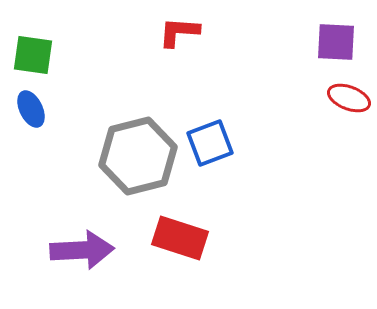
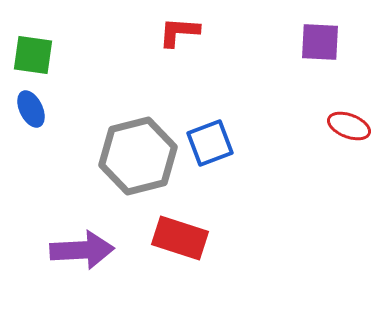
purple square: moved 16 px left
red ellipse: moved 28 px down
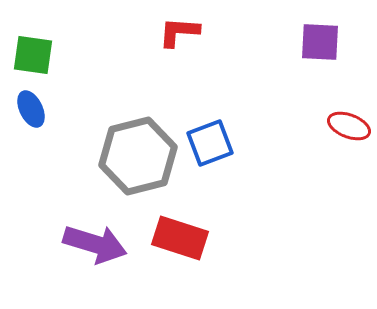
purple arrow: moved 13 px right, 6 px up; rotated 20 degrees clockwise
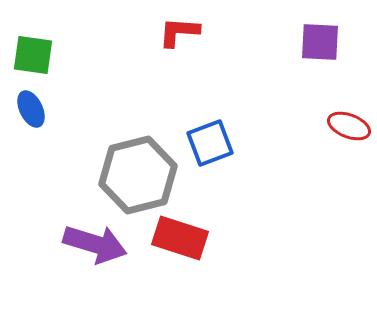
gray hexagon: moved 19 px down
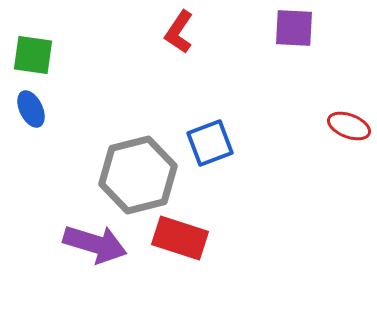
red L-shape: rotated 60 degrees counterclockwise
purple square: moved 26 px left, 14 px up
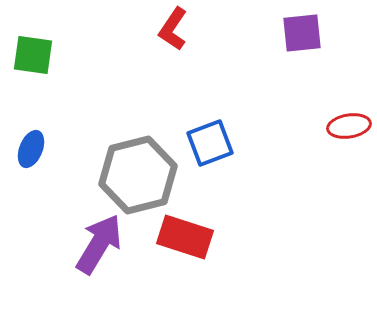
purple square: moved 8 px right, 5 px down; rotated 9 degrees counterclockwise
red L-shape: moved 6 px left, 3 px up
blue ellipse: moved 40 px down; rotated 48 degrees clockwise
red ellipse: rotated 30 degrees counterclockwise
red rectangle: moved 5 px right, 1 px up
purple arrow: moved 4 px right; rotated 76 degrees counterclockwise
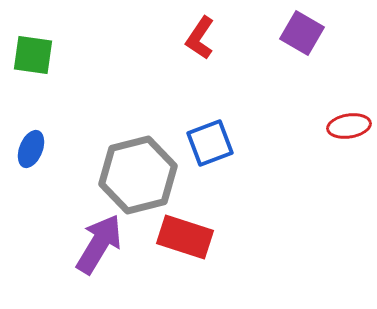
red L-shape: moved 27 px right, 9 px down
purple square: rotated 36 degrees clockwise
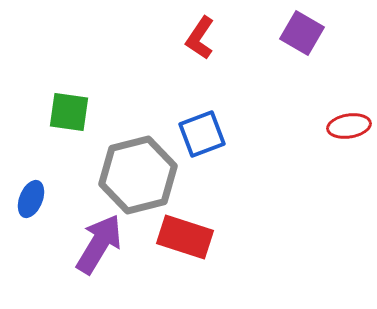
green square: moved 36 px right, 57 px down
blue square: moved 8 px left, 9 px up
blue ellipse: moved 50 px down
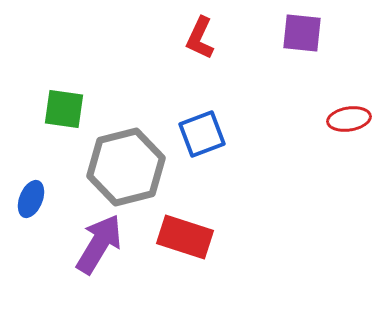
purple square: rotated 24 degrees counterclockwise
red L-shape: rotated 9 degrees counterclockwise
green square: moved 5 px left, 3 px up
red ellipse: moved 7 px up
gray hexagon: moved 12 px left, 8 px up
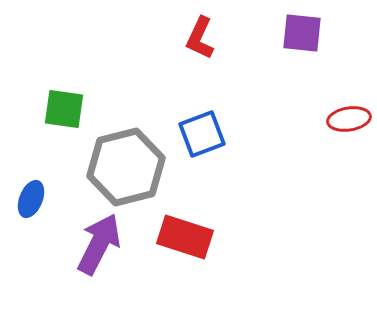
purple arrow: rotated 4 degrees counterclockwise
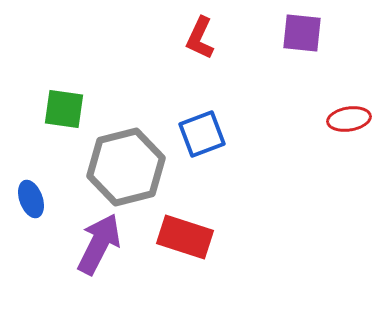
blue ellipse: rotated 42 degrees counterclockwise
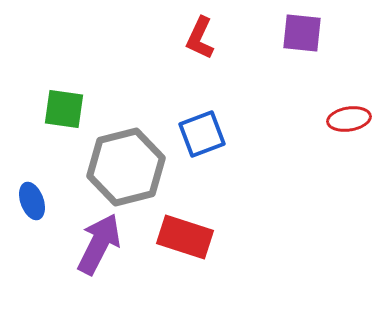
blue ellipse: moved 1 px right, 2 px down
